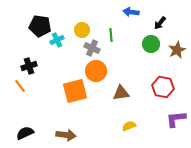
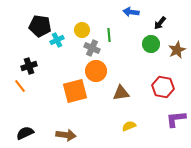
green line: moved 2 px left
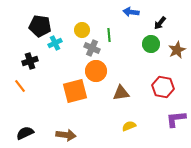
cyan cross: moved 2 px left, 3 px down
black cross: moved 1 px right, 5 px up
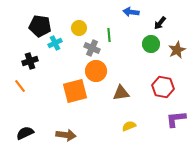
yellow circle: moved 3 px left, 2 px up
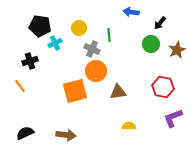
gray cross: moved 1 px down
brown triangle: moved 3 px left, 1 px up
purple L-shape: moved 3 px left, 1 px up; rotated 15 degrees counterclockwise
yellow semicircle: rotated 24 degrees clockwise
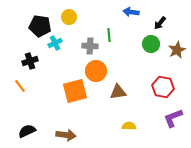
yellow circle: moved 10 px left, 11 px up
gray cross: moved 2 px left, 3 px up; rotated 21 degrees counterclockwise
black semicircle: moved 2 px right, 2 px up
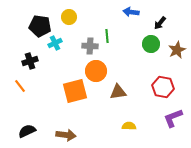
green line: moved 2 px left, 1 px down
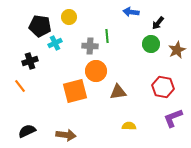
black arrow: moved 2 px left
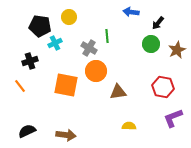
gray cross: moved 1 px left, 2 px down; rotated 28 degrees clockwise
orange square: moved 9 px left, 6 px up; rotated 25 degrees clockwise
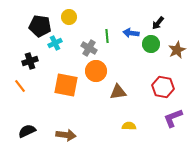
blue arrow: moved 21 px down
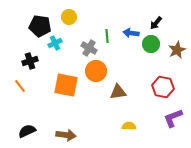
black arrow: moved 2 px left
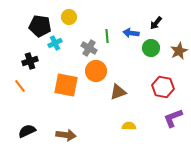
green circle: moved 4 px down
brown star: moved 2 px right, 1 px down
brown triangle: rotated 12 degrees counterclockwise
